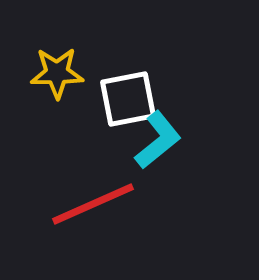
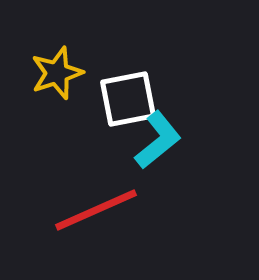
yellow star: rotated 18 degrees counterclockwise
red line: moved 3 px right, 6 px down
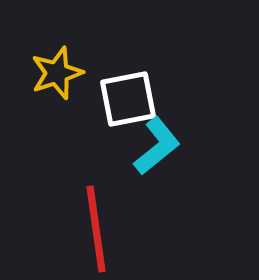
cyan L-shape: moved 1 px left, 6 px down
red line: moved 19 px down; rotated 74 degrees counterclockwise
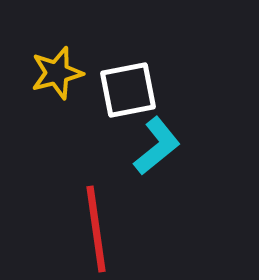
yellow star: rotated 4 degrees clockwise
white square: moved 9 px up
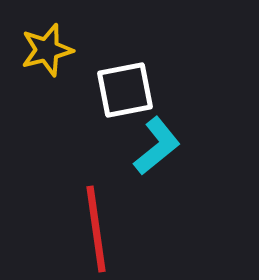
yellow star: moved 10 px left, 23 px up
white square: moved 3 px left
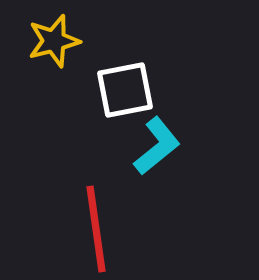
yellow star: moved 7 px right, 9 px up
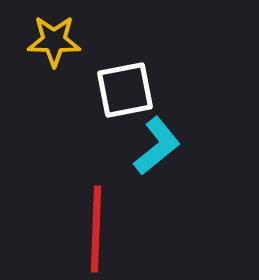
yellow star: rotated 16 degrees clockwise
red line: rotated 10 degrees clockwise
